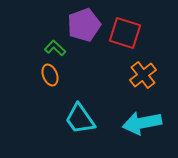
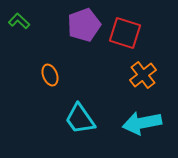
green L-shape: moved 36 px left, 27 px up
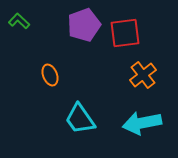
red square: rotated 24 degrees counterclockwise
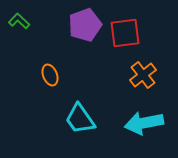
purple pentagon: moved 1 px right
cyan arrow: moved 2 px right
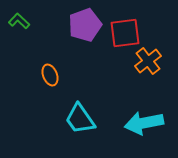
orange cross: moved 5 px right, 14 px up
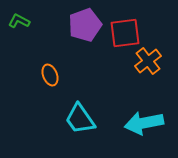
green L-shape: rotated 15 degrees counterclockwise
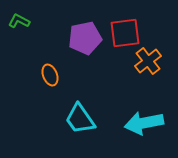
purple pentagon: moved 13 px down; rotated 8 degrees clockwise
